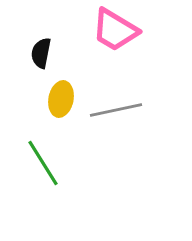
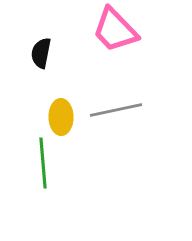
pink trapezoid: rotated 15 degrees clockwise
yellow ellipse: moved 18 px down; rotated 12 degrees counterclockwise
green line: rotated 27 degrees clockwise
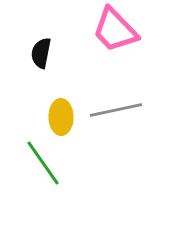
green line: rotated 30 degrees counterclockwise
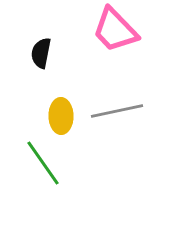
gray line: moved 1 px right, 1 px down
yellow ellipse: moved 1 px up
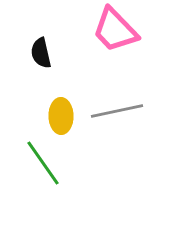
black semicircle: rotated 24 degrees counterclockwise
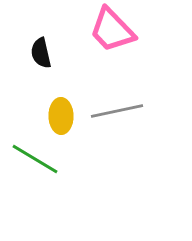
pink trapezoid: moved 3 px left
green line: moved 8 px left, 4 px up; rotated 24 degrees counterclockwise
